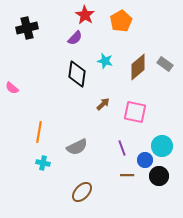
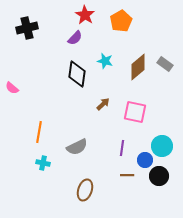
purple line: rotated 28 degrees clockwise
brown ellipse: moved 3 px right, 2 px up; rotated 25 degrees counterclockwise
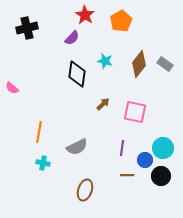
purple semicircle: moved 3 px left
brown diamond: moved 1 px right, 3 px up; rotated 12 degrees counterclockwise
cyan circle: moved 1 px right, 2 px down
black circle: moved 2 px right
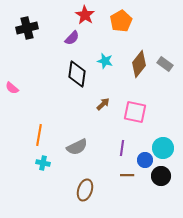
orange line: moved 3 px down
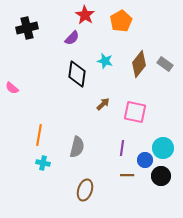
gray semicircle: rotated 50 degrees counterclockwise
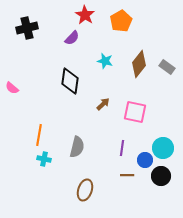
gray rectangle: moved 2 px right, 3 px down
black diamond: moved 7 px left, 7 px down
cyan cross: moved 1 px right, 4 px up
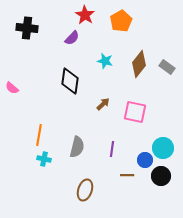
black cross: rotated 20 degrees clockwise
purple line: moved 10 px left, 1 px down
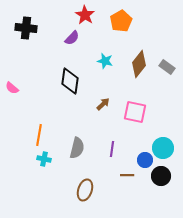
black cross: moved 1 px left
gray semicircle: moved 1 px down
